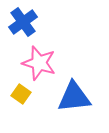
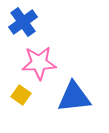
pink star: rotated 20 degrees counterclockwise
yellow square: moved 1 px down
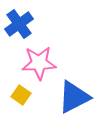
blue cross: moved 4 px left, 2 px down
blue triangle: rotated 21 degrees counterclockwise
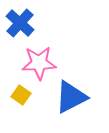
blue cross: moved 1 px right, 1 px up; rotated 12 degrees counterclockwise
blue triangle: moved 3 px left
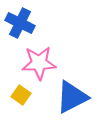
blue cross: rotated 16 degrees counterclockwise
blue triangle: moved 1 px right
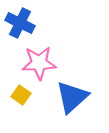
blue triangle: rotated 15 degrees counterclockwise
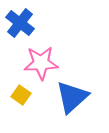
blue cross: rotated 12 degrees clockwise
pink star: moved 2 px right
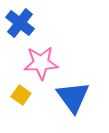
blue triangle: moved 1 px right; rotated 24 degrees counterclockwise
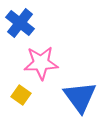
blue triangle: moved 7 px right
